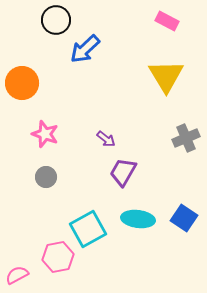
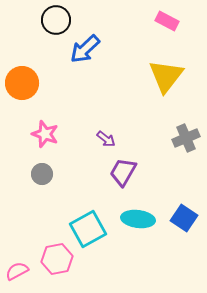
yellow triangle: rotated 9 degrees clockwise
gray circle: moved 4 px left, 3 px up
pink hexagon: moved 1 px left, 2 px down
pink semicircle: moved 4 px up
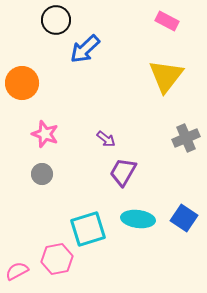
cyan square: rotated 12 degrees clockwise
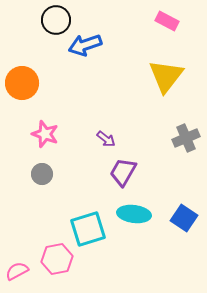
blue arrow: moved 4 px up; rotated 24 degrees clockwise
cyan ellipse: moved 4 px left, 5 px up
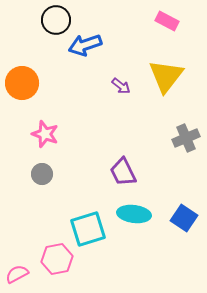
purple arrow: moved 15 px right, 53 px up
purple trapezoid: rotated 56 degrees counterclockwise
pink semicircle: moved 3 px down
